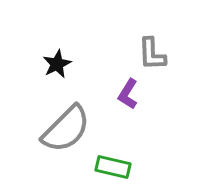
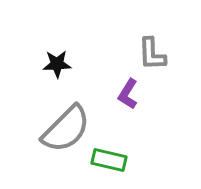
black star: rotated 24 degrees clockwise
green rectangle: moved 4 px left, 7 px up
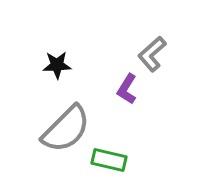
gray L-shape: rotated 51 degrees clockwise
black star: moved 1 px down
purple L-shape: moved 1 px left, 5 px up
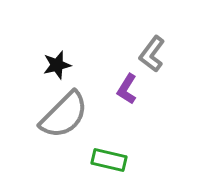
gray L-shape: rotated 12 degrees counterclockwise
black star: rotated 12 degrees counterclockwise
gray semicircle: moved 2 px left, 14 px up
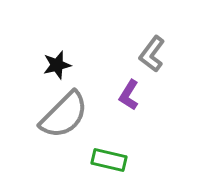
purple L-shape: moved 2 px right, 6 px down
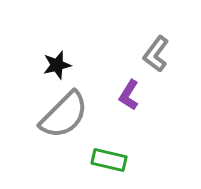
gray L-shape: moved 4 px right
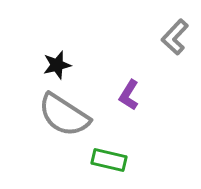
gray L-shape: moved 19 px right, 17 px up; rotated 6 degrees clockwise
gray semicircle: rotated 78 degrees clockwise
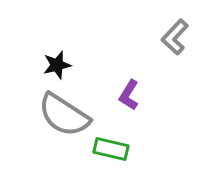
green rectangle: moved 2 px right, 11 px up
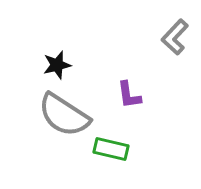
purple L-shape: rotated 40 degrees counterclockwise
